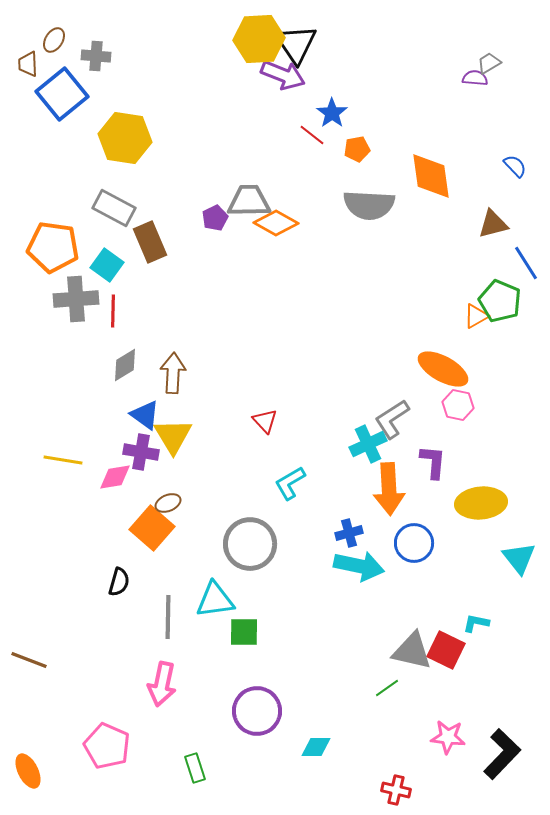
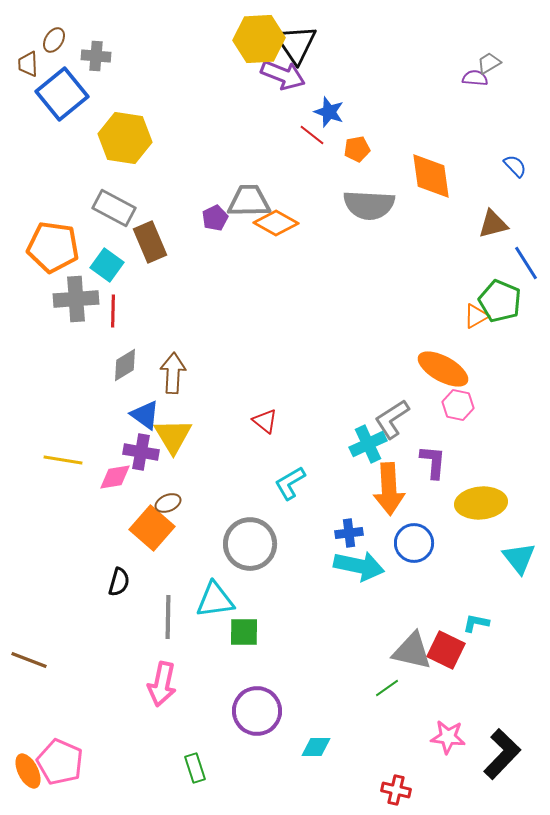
blue star at (332, 113): moved 3 px left, 1 px up; rotated 16 degrees counterclockwise
red triangle at (265, 421): rotated 8 degrees counterclockwise
blue cross at (349, 533): rotated 8 degrees clockwise
pink pentagon at (107, 746): moved 47 px left, 16 px down
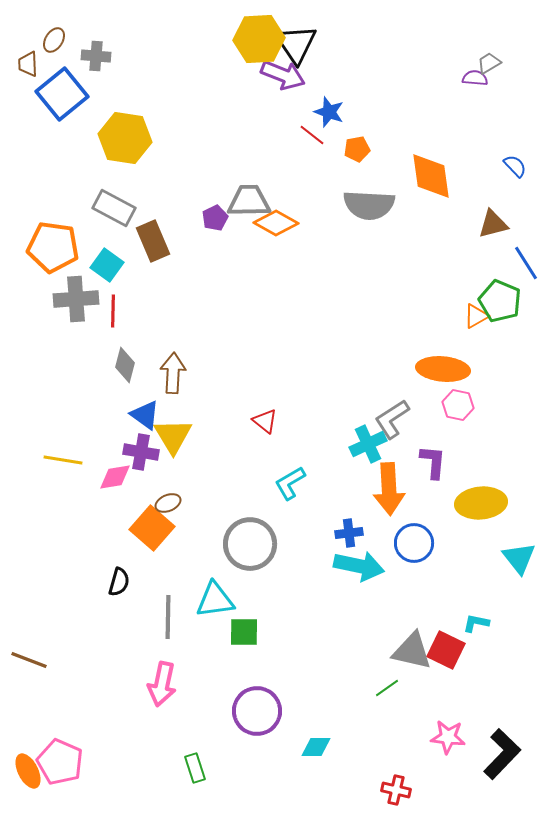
brown rectangle at (150, 242): moved 3 px right, 1 px up
gray diamond at (125, 365): rotated 44 degrees counterclockwise
orange ellipse at (443, 369): rotated 24 degrees counterclockwise
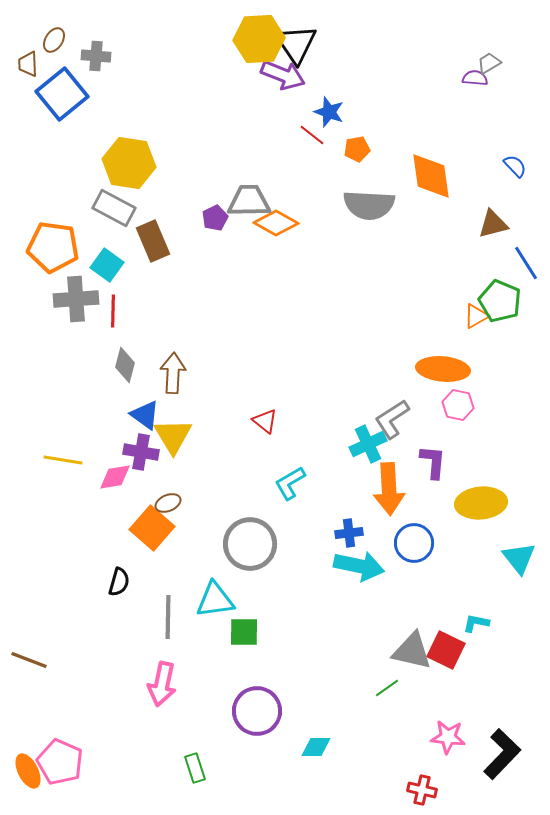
yellow hexagon at (125, 138): moved 4 px right, 25 px down
red cross at (396, 790): moved 26 px right
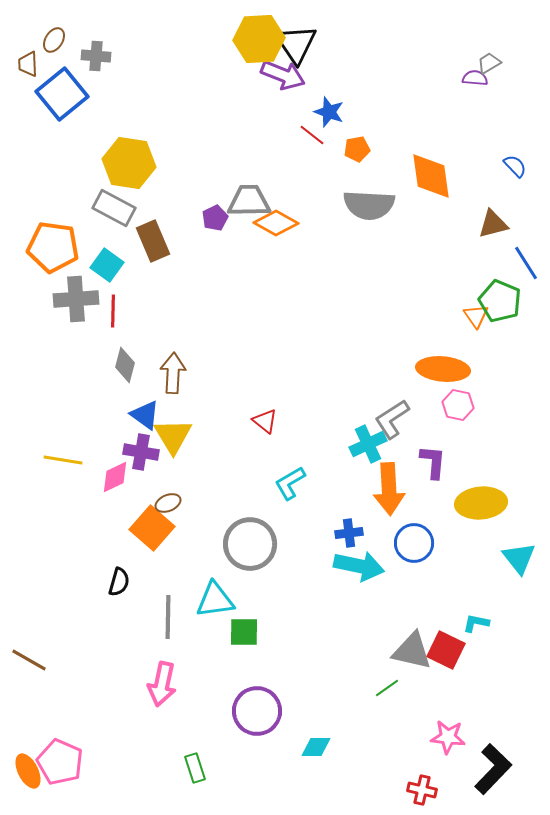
orange triangle at (476, 316): rotated 36 degrees counterclockwise
pink diamond at (115, 477): rotated 16 degrees counterclockwise
brown line at (29, 660): rotated 9 degrees clockwise
black L-shape at (502, 754): moved 9 px left, 15 px down
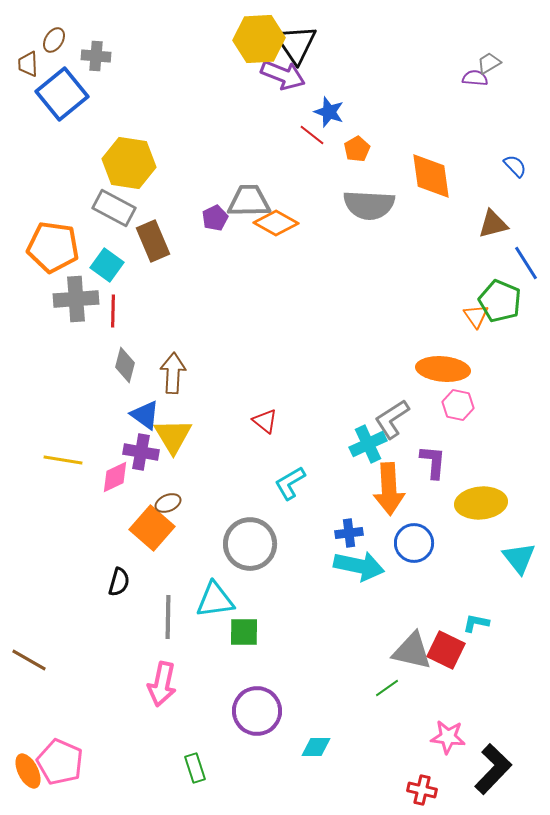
orange pentagon at (357, 149): rotated 20 degrees counterclockwise
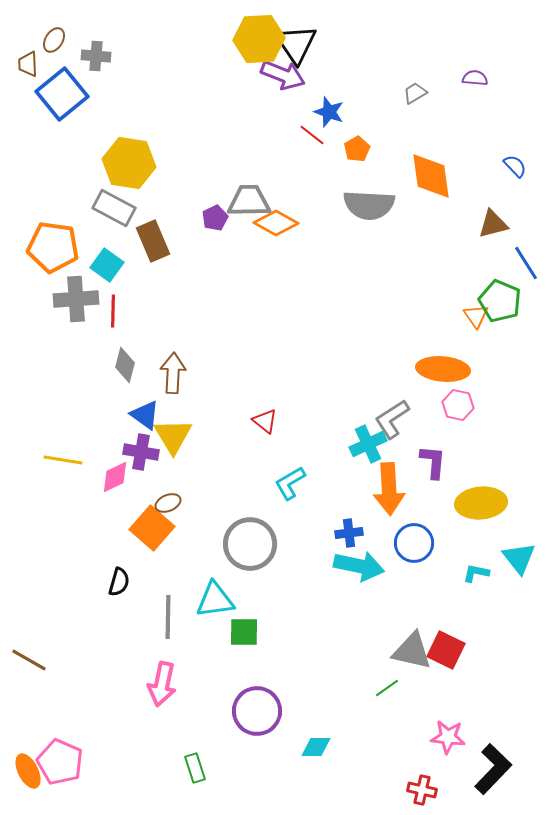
gray trapezoid at (489, 63): moved 74 px left, 30 px down
cyan L-shape at (476, 623): moved 50 px up
